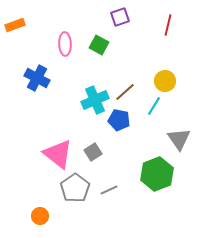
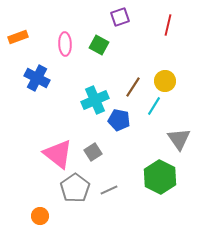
orange rectangle: moved 3 px right, 12 px down
brown line: moved 8 px right, 5 px up; rotated 15 degrees counterclockwise
green hexagon: moved 3 px right, 3 px down; rotated 12 degrees counterclockwise
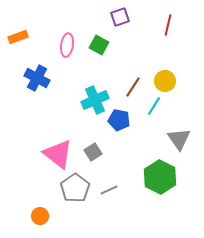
pink ellipse: moved 2 px right, 1 px down; rotated 10 degrees clockwise
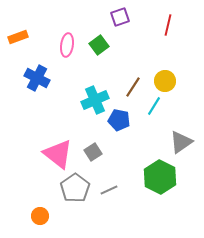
green square: rotated 24 degrees clockwise
gray triangle: moved 2 px right, 3 px down; rotated 30 degrees clockwise
